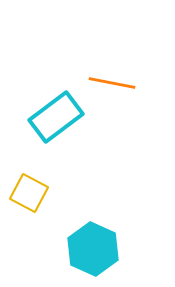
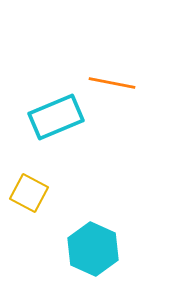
cyan rectangle: rotated 14 degrees clockwise
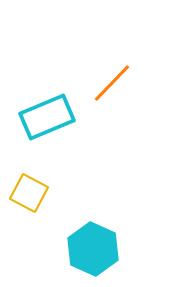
orange line: rotated 57 degrees counterclockwise
cyan rectangle: moved 9 px left
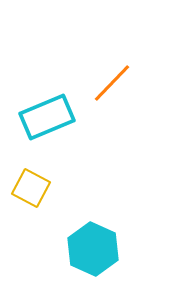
yellow square: moved 2 px right, 5 px up
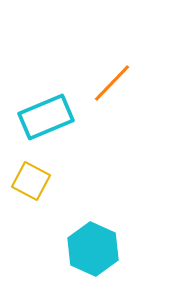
cyan rectangle: moved 1 px left
yellow square: moved 7 px up
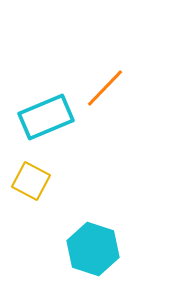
orange line: moved 7 px left, 5 px down
cyan hexagon: rotated 6 degrees counterclockwise
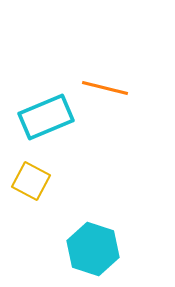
orange line: rotated 60 degrees clockwise
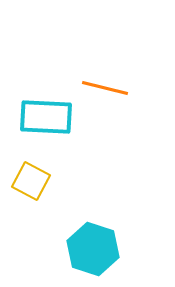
cyan rectangle: rotated 26 degrees clockwise
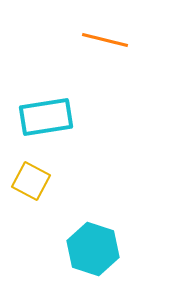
orange line: moved 48 px up
cyan rectangle: rotated 12 degrees counterclockwise
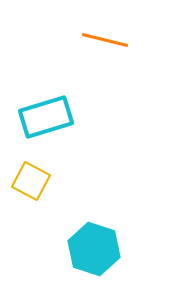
cyan rectangle: rotated 8 degrees counterclockwise
cyan hexagon: moved 1 px right
